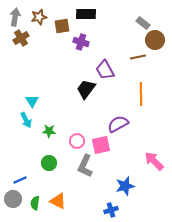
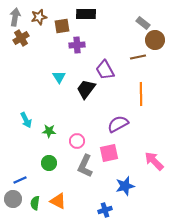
purple cross: moved 4 px left, 3 px down; rotated 21 degrees counterclockwise
cyan triangle: moved 27 px right, 24 px up
pink square: moved 8 px right, 8 px down
blue cross: moved 6 px left
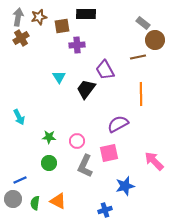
gray arrow: moved 3 px right
cyan arrow: moved 7 px left, 3 px up
green star: moved 6 px down
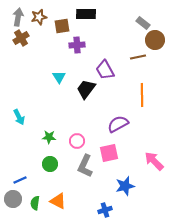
orange line: moved 1 px right, 1 px down
green circle: moved 1 px right, 1 px down
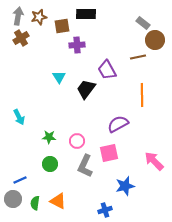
gray arrow: moved 1 px up
purple trapezoid: moved 2 px right
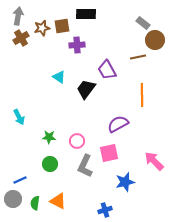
brown star: moved 3 px right, 11 px down
cyan triangle: rotated 24 degrees counterclockwise
blue star: moved 4 px up
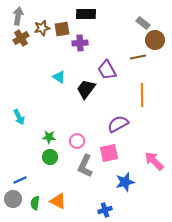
brown square: moved 3 px down
purple cross: moved 3 px right, 2 px up
green circle: moved 7 px up
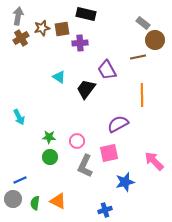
black rectangle: rotated 12 degrees clockwise
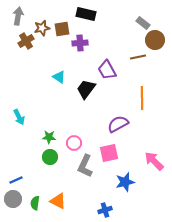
brown cross: moved 5 px right, 3 px down
orange line: moved 3 px down
pink circle: moved 3 px left, 2 px down
blue line: moved 4 px left
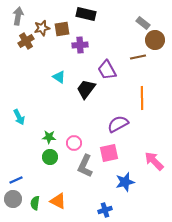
purple cross: moved 2 px down
